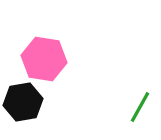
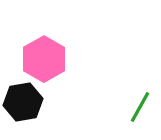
pink hexagon: rotated 21 degrees clockwise
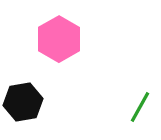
pink hexagon: moved 15 px right, 20 px up
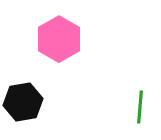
green line: rotated 24 degrees counterclockwise
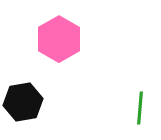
green line: moved 1 px down
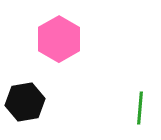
black hexagon: moved 2 px right
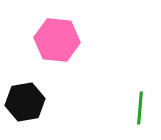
pink hexagon: moved 2 px left, 1 px down; rotated 24 degrees counterclockwise
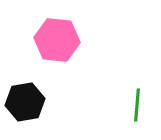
green line: moved 3 px left, 3 px up
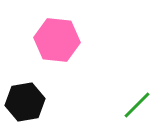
green line: rotated 40 degrees clockwise
